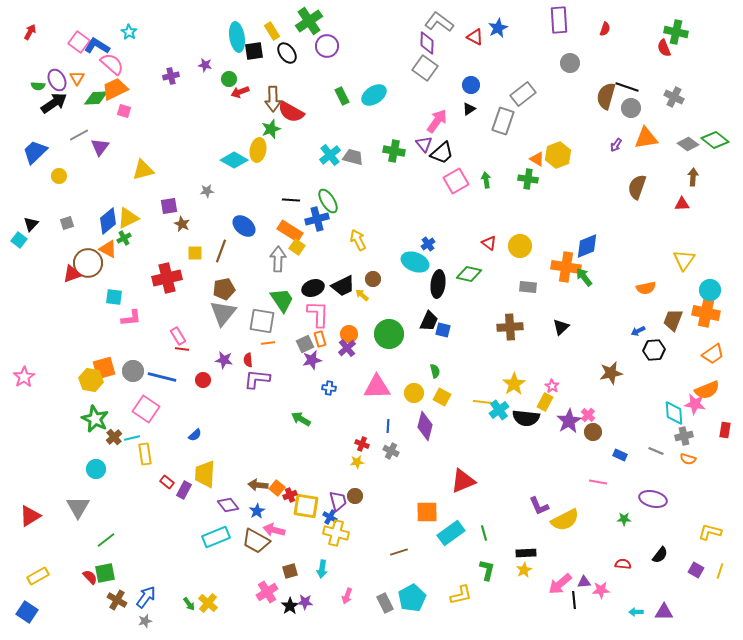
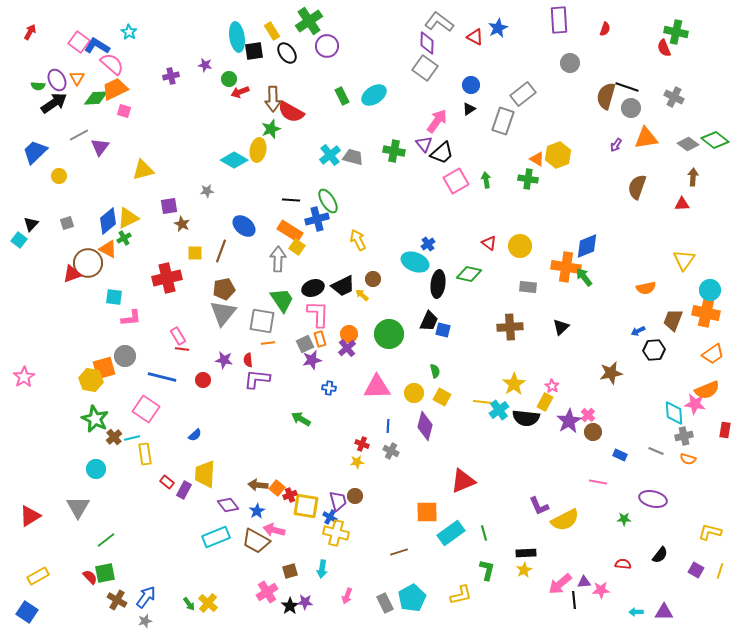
gray circle at (133, 371): moved 8 px left, 15 px up
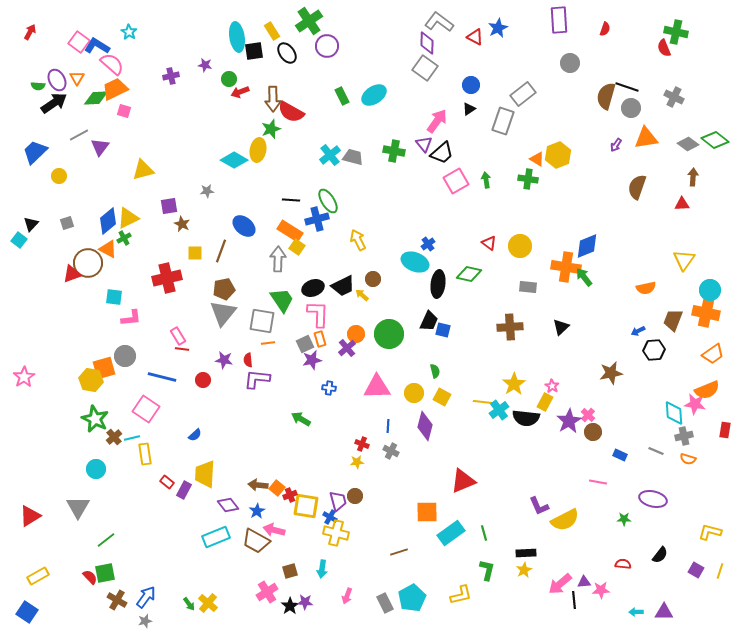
orange circle at (349, 334): moved 7 px right
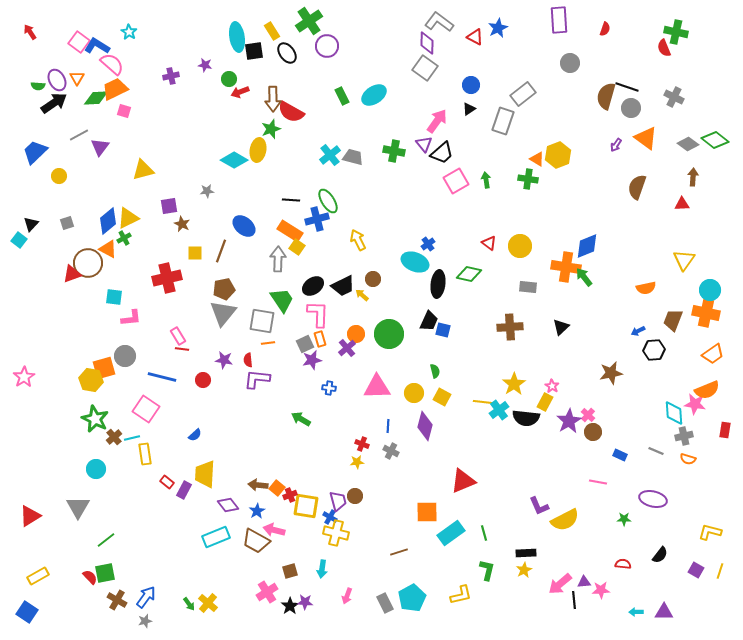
red arrow at (30, 32): rotated 63 degrees counterclockwise
orange triangle at (646, 138): rotated 45 degrees clockwise
black ellipse at (313, 288): moved 2 px up; rotated 15 degrees counterclockwise
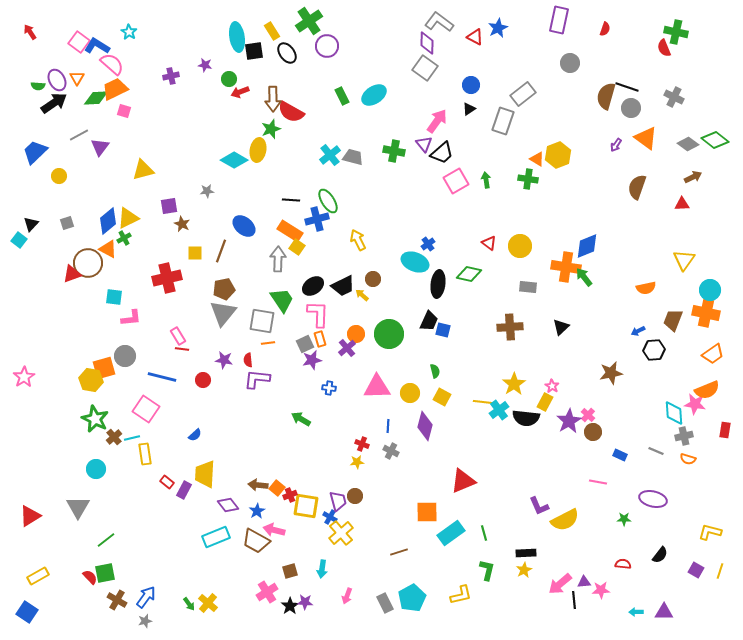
purple rectangle at (559, 20): rotated 16 degrees clockwise
brown arrow at (693, 177): rotated 60 degrees clockwise
yellow circle at (414, 393): moved 4 px left
yellow cross at (336, 533): moved 5 px right; rotated 35 degrees clockwise
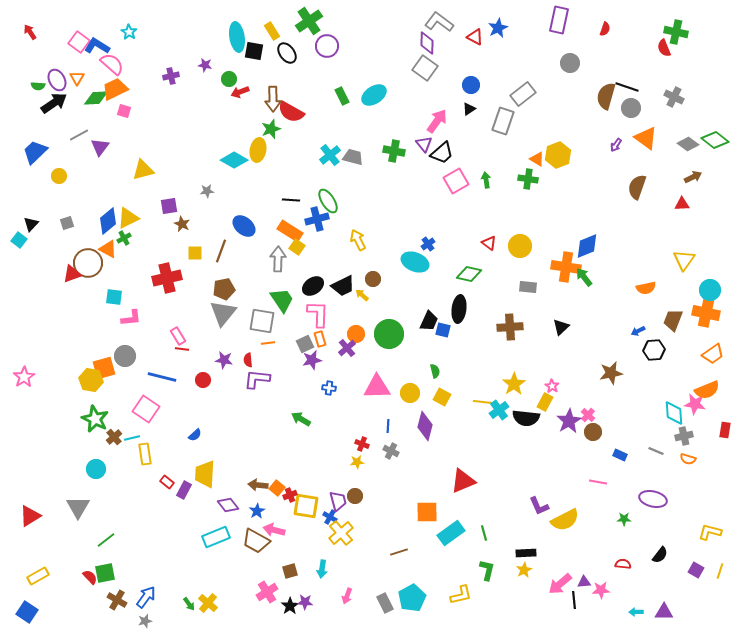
black square at (254, 51): rotated 18 degrees clockwise
black ellipse at (438, 284): moved 21 px right, 25 px down
